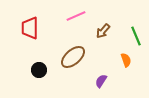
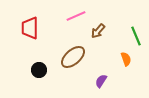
brown arrow: moved 5 px left
orange semicircle: moved 1 px up
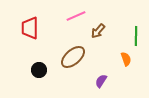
green line: rotated 24 degrees clockwise
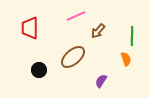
green line: moved 4 px left
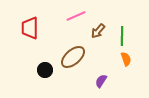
green line: moved 10 px left
black circle: moved 6 px right
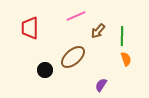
purple semicircle: moved 4 px down
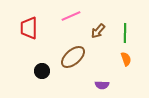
pink line: moved 5 px left
red trapezoid: moved 1 px left
green line: moved 3 px right, 3 px up
black circle: moved 3 px left, 1 px down
purple semicircle: moved 1 px right; rotated 120 degrees counterclockwise
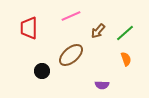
green line: rotated 48 degrees clockwise
brown ellipse: moved 2 px left, 2 px up
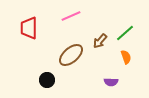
brown arrow: moved 2 px right, 10 px down
orange semicircle: moved 2 px up
black circle: moved 5 px right, 9 px down
purple semicircle: moved 9 px right, 3 px up
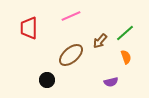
purple semicircle: rotated 16 degrees counterclockwise
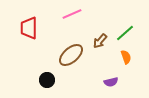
pink line: moved 1 px right, 2 px up
